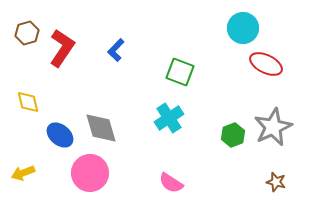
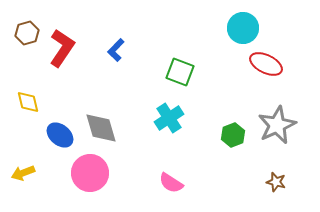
gray star: moved 4 px right, 2 px up
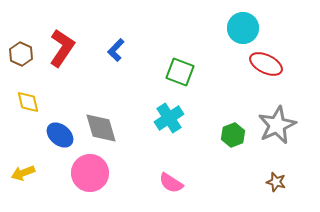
brown hexagon: moved 6 px left, 21 px down; rotated 20 degrees counterclockwise
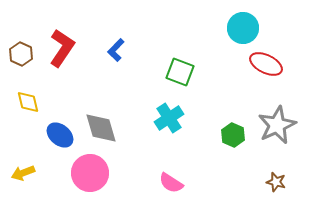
green hexagon: rotated 15 degrees counterclockwise
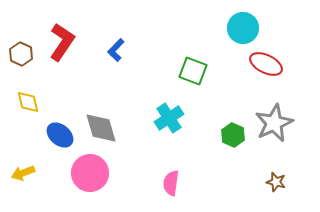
red L-shape: moved 6 px up
green square: moved 13 px right, 1 px up
gray star: moved 3 px left, 2 px up
pink semicircle: rotated 65 degrees clockwise
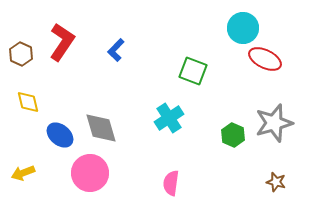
red ellipse: moved 1 px left, 5 px up
gray star: rotated 9 degrees clockwise
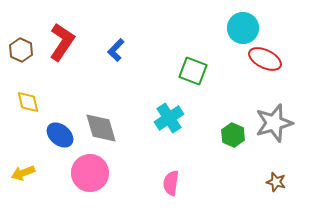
brown hexagon: moved 4 px up
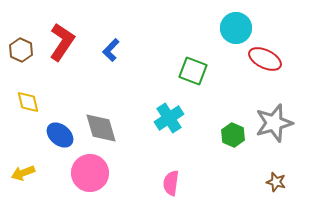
cyan circle: moved 7 px left
blue L-shape: moved 5 px left
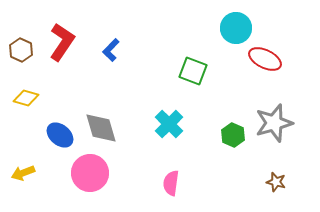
yellow diamond: moved 2 px left, 4 px up; rotated 60 degrees counterclockwise
cyan cross: moved 6 px down; rotated 12 degrees counterclockwise
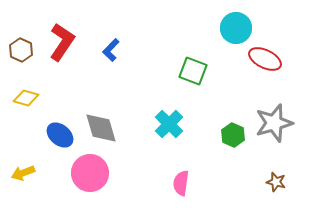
pink semicircle: moved 10 px right
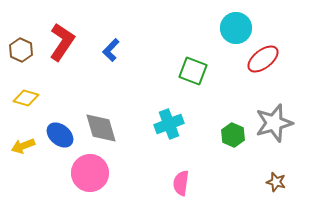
red ellipse: moved 2 px left; rotated 64 degrees counterclockwise
cyan cross: rotated 24 degrees clockwise
yellow arrow: moved 27 px up
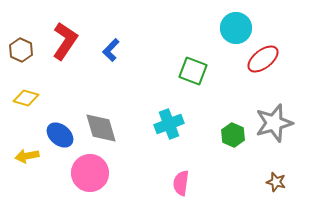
red L-shape: moved 3 px right, 1 px up
yellow arrow: moved 4 px right, 10 px down; rotated 10 degrees clockwise
